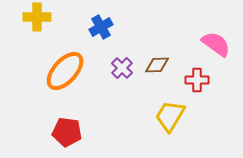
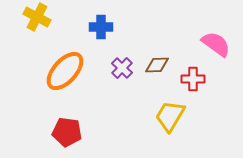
yellow cross: rotated 28 degrees clockwise
blue cross: rotated 30 degrees clockwise
red cross: moved 4 px left, 1 px up
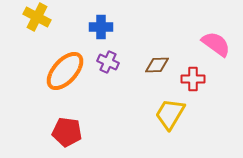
purple cross: moved 14 px left, 6 px up; rotated 20 degrees counterclockwise
yellow trapezoid: moved 2 px up
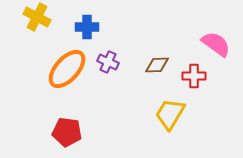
blue cross: moved 14 px left
orange ellipse: moved 2 px right, 2 px up
red cross: moved 1 px right, 3 px up
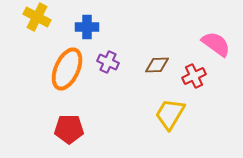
orange ellipse: rotated 18 degrees counterclockwise
red cross: rotated 25 degrees counterclockwise
red pentagon: moved 2 px right, 3 px up; rotated 8 degrees counterclockwise
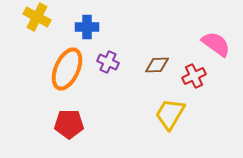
red pentagon: moved 5 px up
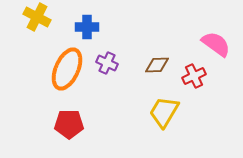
purple cross: moved 1 px left, 1 px down
yellow trapezoid: moved 6 px left, 2 px up
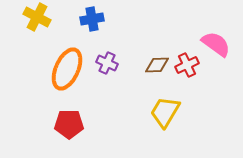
blue cross: moved 5 px right, 8 px up; rotated 10 degrees counterclockwise
red cross: moved 7 px left, 11 px up
yellow trapezoid: moved 1 px right
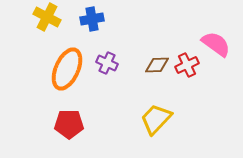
yellow cross: moved 10 px right
yellow trapezoid: moved 9 px left, 7 px down; rotated 12 degrees clockwise
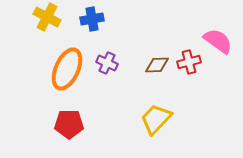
pink semicircle: moved 2 px right, 3 px up
red cross: moved 2 px right, 3 px up; rotated 10 degrees clockwise
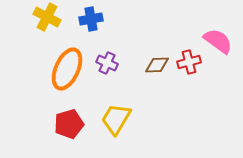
blue cross: moved 1 px left
yellow trapezoid: moved 40 px left; rotated 12 degrees counterclockwise
red pentagon: rotated 16 degrees counterclockwise
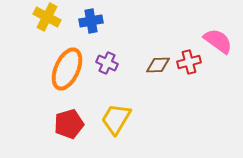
blue cross: moved 2 px down
brown diamond: moved 1 px right
